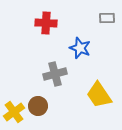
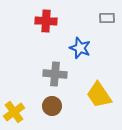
red cross: moved 2 px up
gray cross: rotated 20 degrees clockwise
brown circle: moved 14 px right
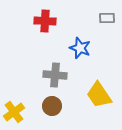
red cross: moved 1 px left
gray cross: moved 1 px down
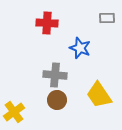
red cross: moved 2 px right, 2 px down
brown circle: moved 5 px right, 6 px up
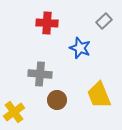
gray rectangle: moved 3 px left, 3 px down; rotated 42 degrees counterclockwise
gray cross: moved 15 px left, 1 px up
yellow trapezoid: rotated 12 degrees clockwise
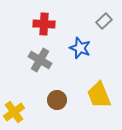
red cross: moved 3 px left, 1 px down
gray cross: moved 14 px up; rotated 25 degrees clockwise
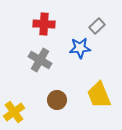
gray rectangle: moved 7 px left, 5 px down
blue star: rotated 25 degrees counterclockwise
